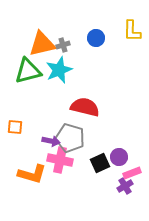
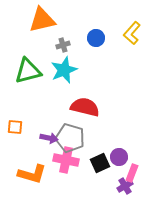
yellow L-shape: moved 2 px down; rotated 40 degrees clockwise
orange triangle: moved 24 px up
cyan star: moved 5 px right
purple arrow: moved 2 px left, 3 px up
pink cross: moved 6 px right
pink rectangle: rotated 48 degrees counterclockwise
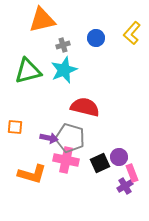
pink rectangle: rotated 42 degrees counterclockwise
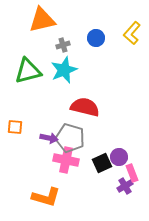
black square: moved 2 px right
orange L-shape: moved 14 px right, 23 px down
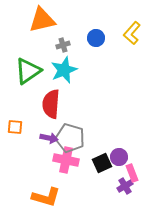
green triangle: rotated 20 degrees counterclockwise
red semicircle: moved 34 px left, 3 px up; rotated 100 degrees counterclockwise
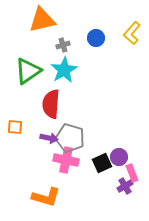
cyan star: rotated 8 degrees counterclockwise
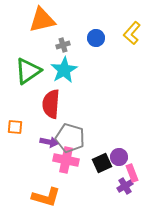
purple arrow: moved 4 px down
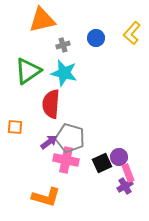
cyan star: moved 3 px down; rotated 28 degrees counterclockwise
purple arrow: rotated 48 degrees counterclockwise
pink rectangle: moved 4 px left
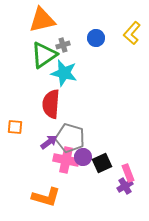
green triangle: moved 16 px right, 16 px up
purple circle: moved 36 px left
